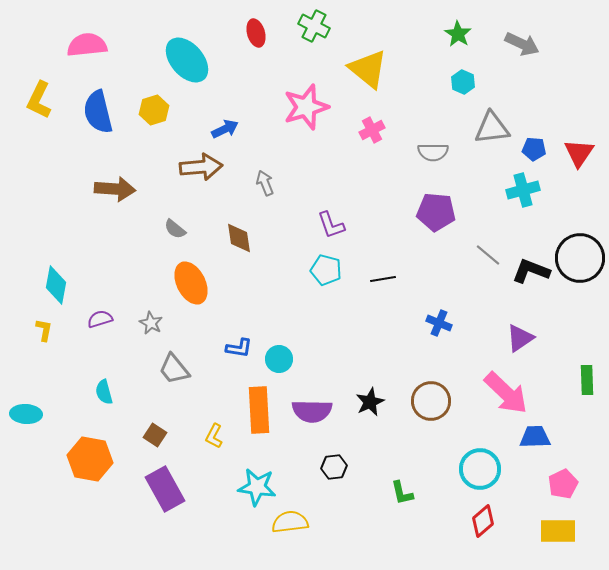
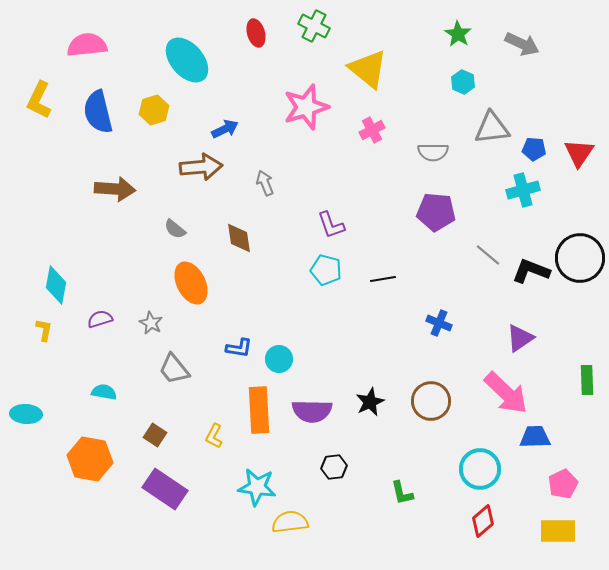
cyan semicircle at (104, 392): rotated 115 degrees clockwise
purple rectangle at (165, 489): rotated 27 degrees counterclockwise
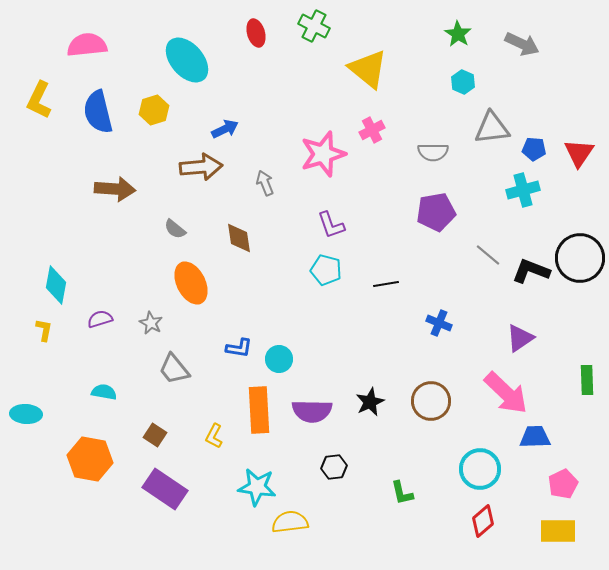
pink star at (306, 107): moved 17 px right, 47 px down
purple pentagon at (436, 212): rotated 15 degrees counterclockwise
black line at (383, 279): moved 3 px right, 5 px down
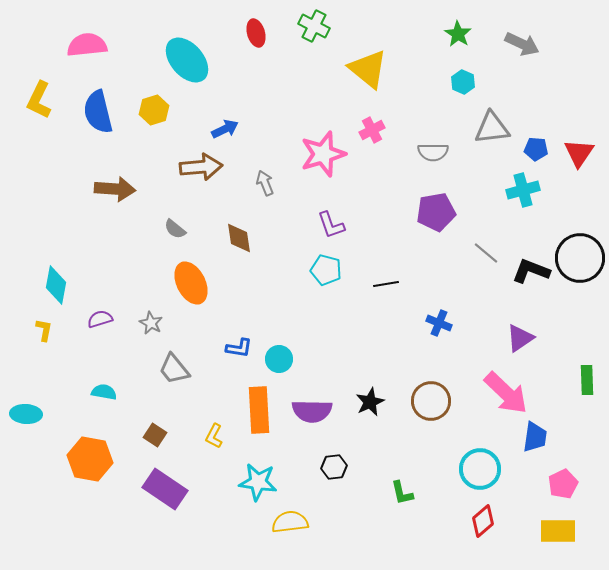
blue pentagon at (534, 149): moved 2 px right
gray line at (488, 255): moved 2 px left, 2 px up
blue trapezoid at (535, 437): rotated 100 degrees clockwise
cyan star at (257, 487): moved 1 px right, 5 px up
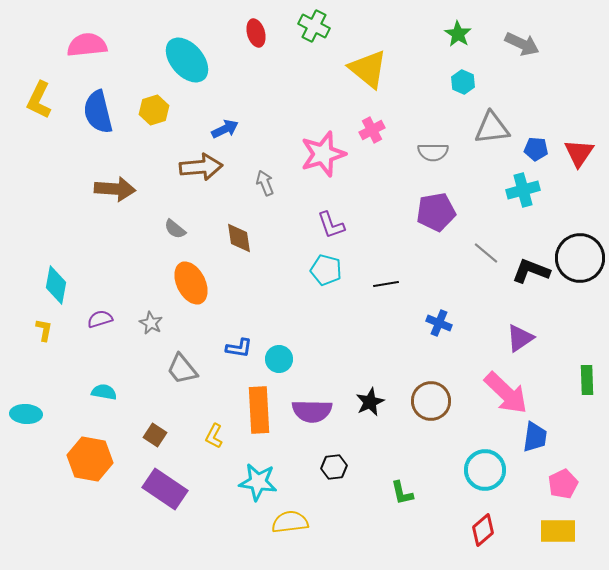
gray trapezoid at (174, 369): moved 8 px right
cyan circle at (480, 469): moved 5 px right, 1 px down
red diamond at (483, 521): moved 9 px down
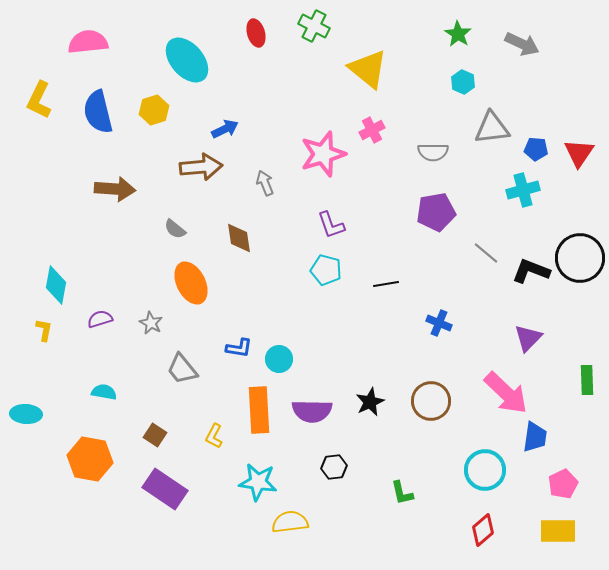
pink semicircle at (87, 45): moved 1 px right, 3 px up
purple triangle at (520, 338): moved 8 px right; rotated 12 degrees counterclockwise
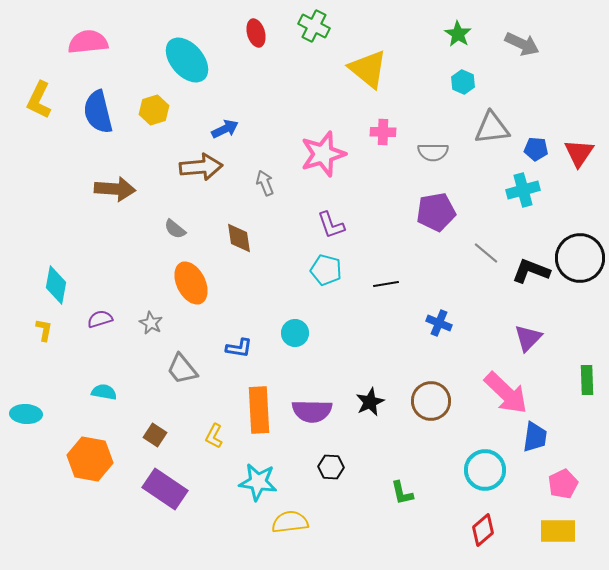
pink cross at (372, 130): moved 11 px right, 2 px down; rotated 30 degrees clockwise
cyan circle at (279, 359): moved 16 px right, 26 px up
black hexagon at (334, 467): moved 3 px left; rotated 10 degrees clockwise
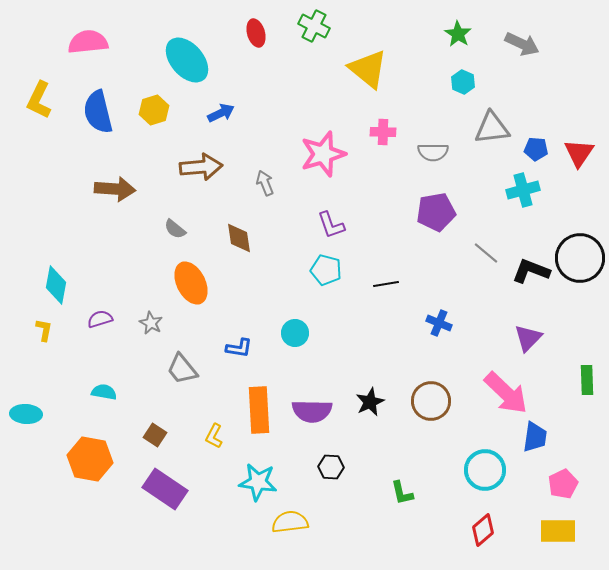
blue arrow at (225, 129): moved 4 px left, 16 px up
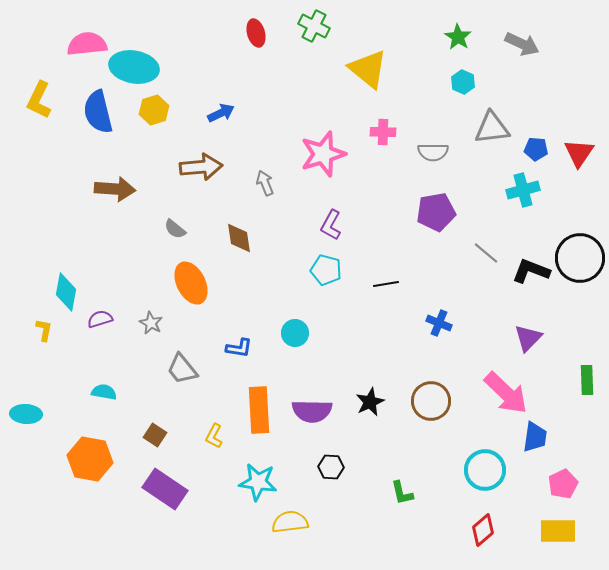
green star at (458, 34): moved 3 px down
pink semicircle at (88, 42): moved 1 px left, 2 px down
cyan ellipse at (187, 60): moved 53 px left, 7 px down; rotated 39 degrees counterclockwise
purple L-shape at (331, 225): rotated 48 degrees clockwise
cyan diamond at (56, 285): moved 10 px right, 7 px down
